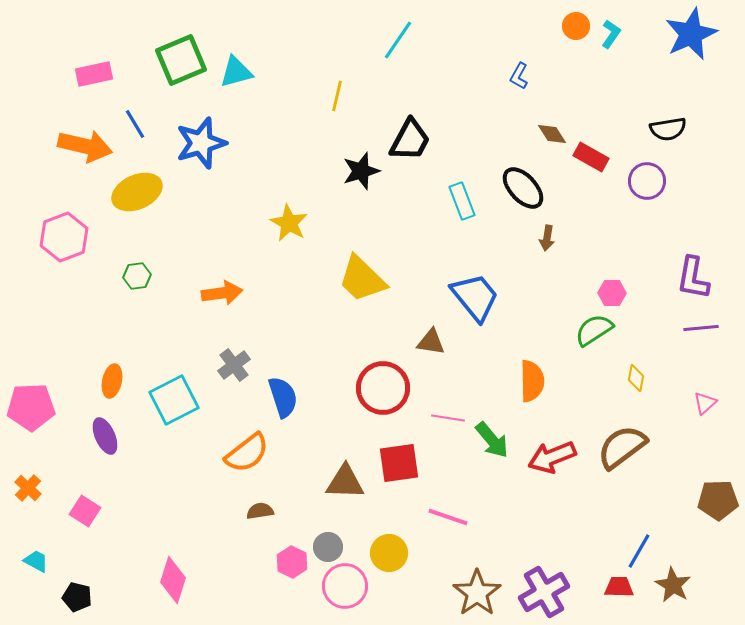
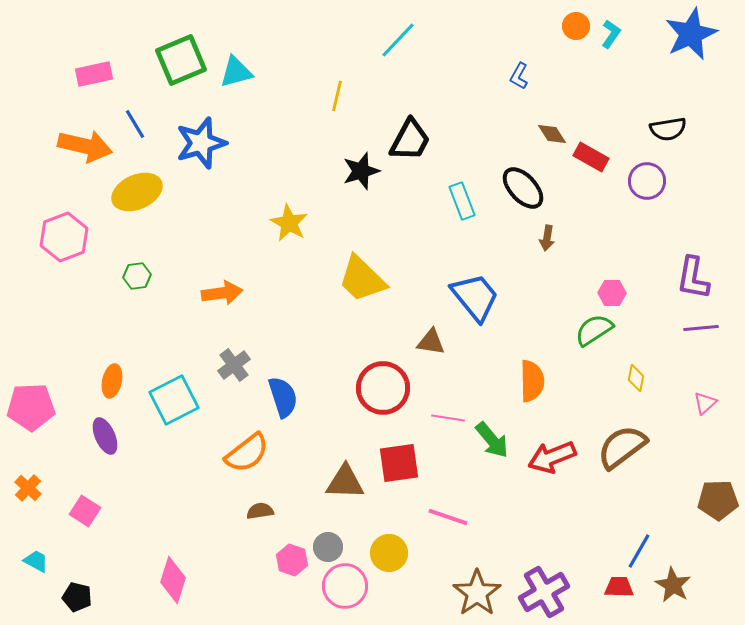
cyan line at (398, 40): rotated 9 degrees clockwise
pink hexagon at (292, 562): moved 2 px up; rotated 8 degrees counterclockwise
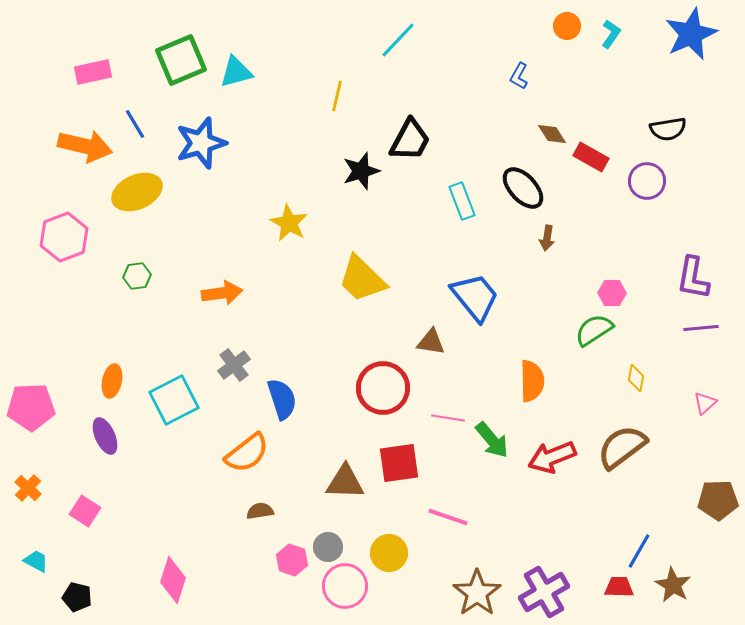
orange circle at (576, 26): moved 9 px left
pink rectangle at (94, 74): moved 1 px left, 2 px up
blue semicircle at (283, 397): moved 1 px left, 2 px down
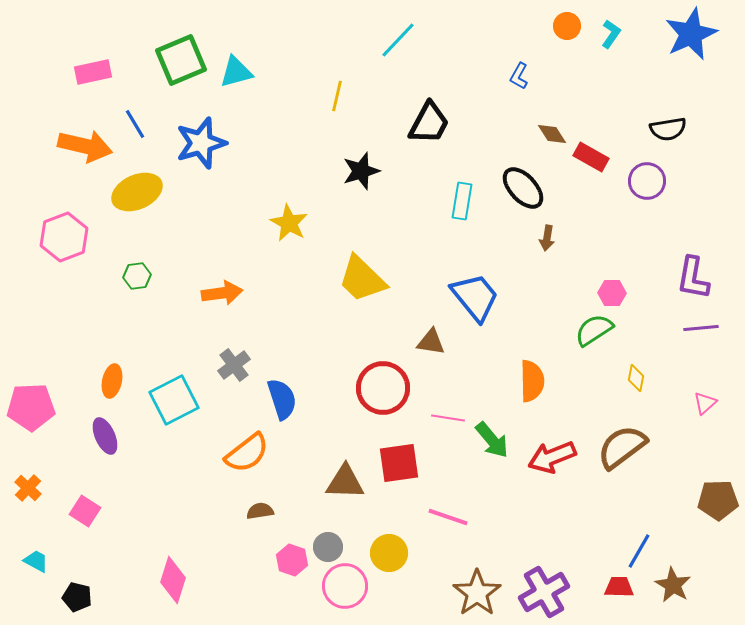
black trapezoid at (410, 140): moved 19 px right, 17 px up
cyan rectangle at (462, 201): rotated 30 degrees clockwise
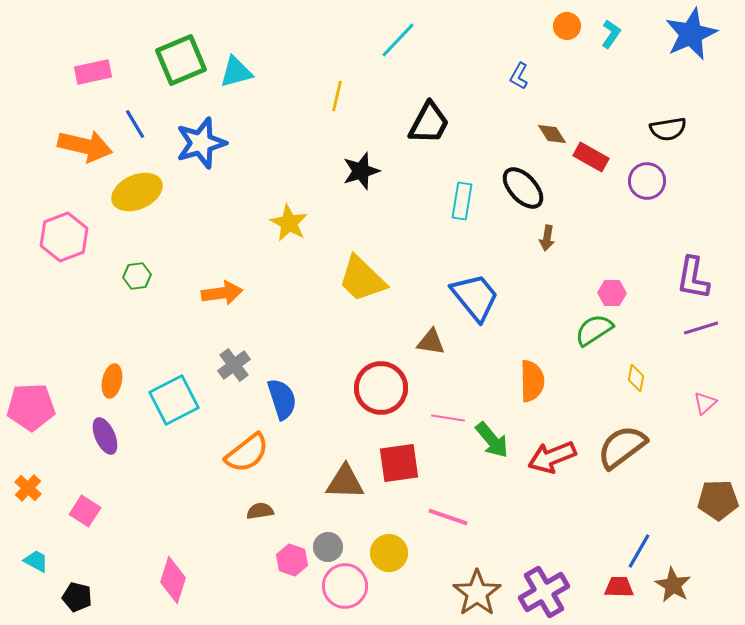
purple line at (701, 328): rotated 12 degrees counterclockwise
red circle at (383, 388): moved 2 px left
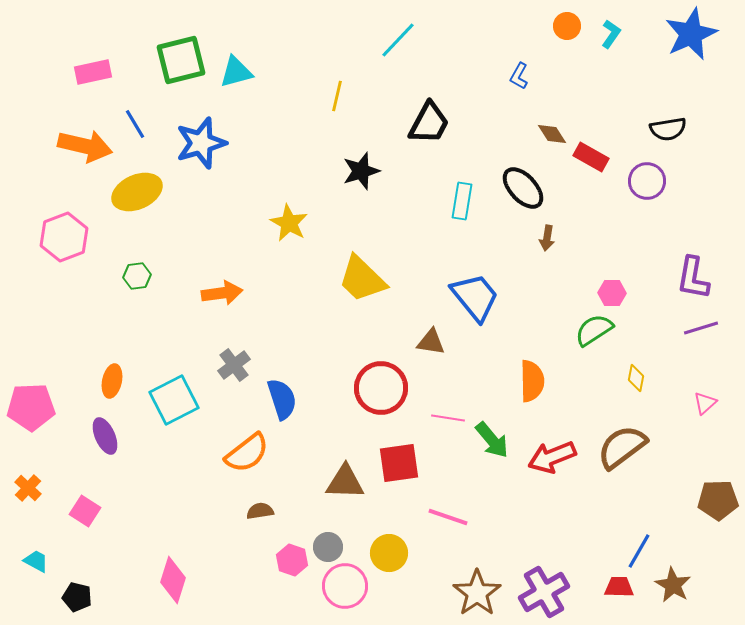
green square at (181, 60): rotated 9 degrees clockwise
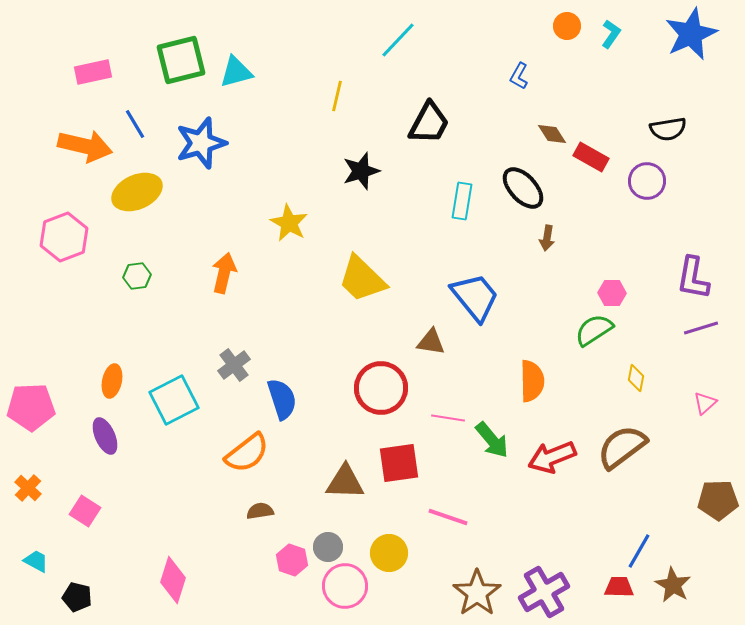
orange arrow at (222, 293): moved 2 px right, 20 px up; rotated 69 degrees counterclockwise
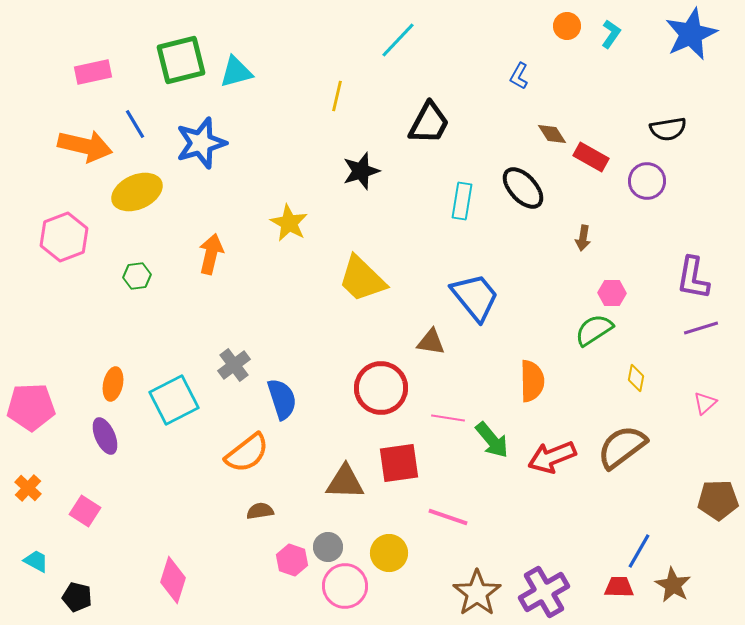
brown arrow at (547, 238): moved 36 px right
orange arrow at (224, 273): moved 13 px left, 19 px up
orange ellipse at (112, 381): moved 1 px right, 3 px down
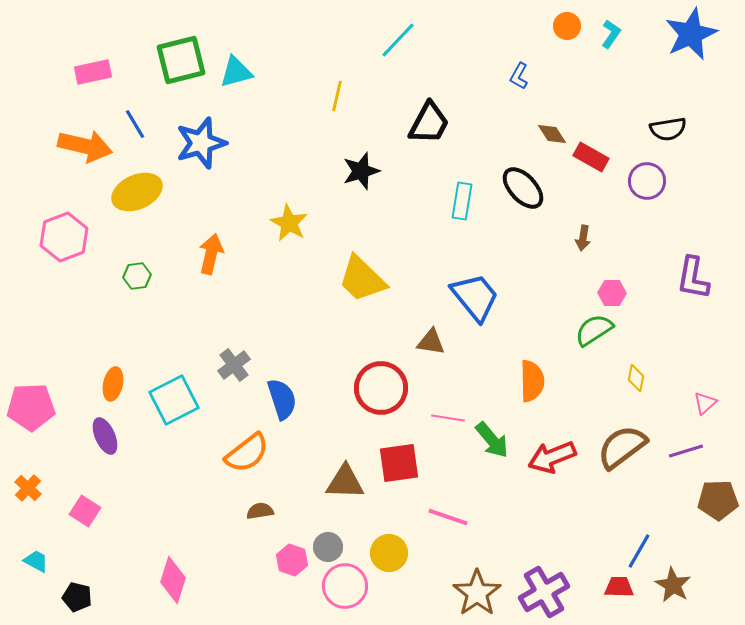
purple line at (701, 328): moved 15 px left, 123 px down
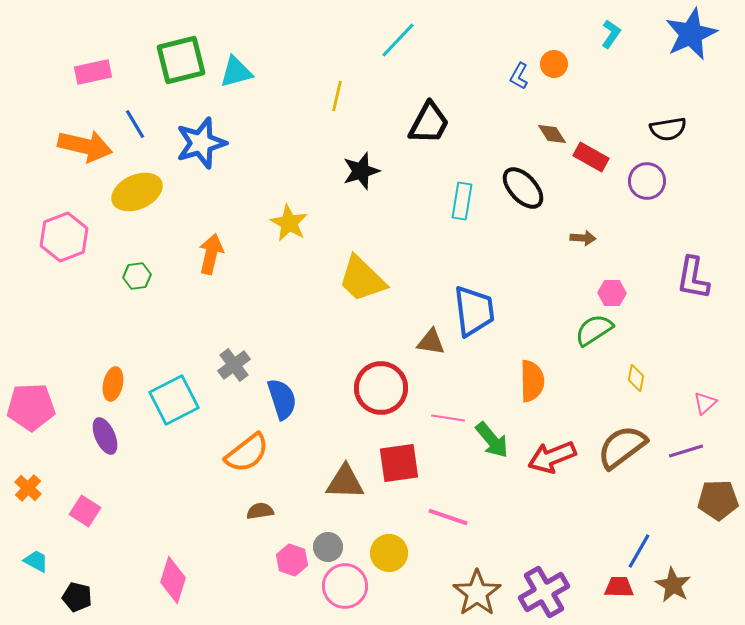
orange circle at (567, 26): moved 13 px left, 38 px down
brown arrow at (583, 238): rotated 95 degrees counterclockwise
blue trapezoid at (475, 297): moved 1 px left, 14 px down; rotated 32 degrees clockwise
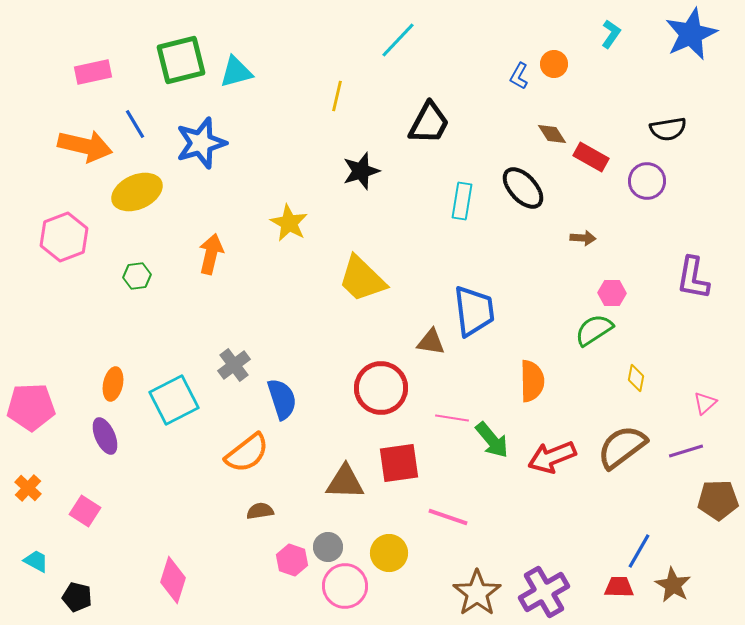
pink line at (448, 418): moved 4 px right
